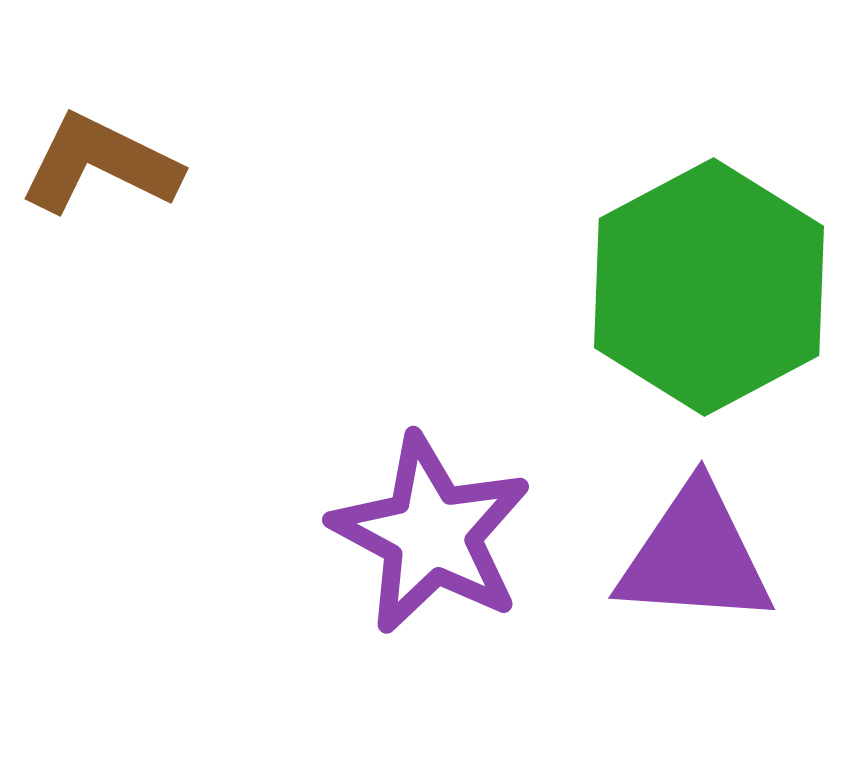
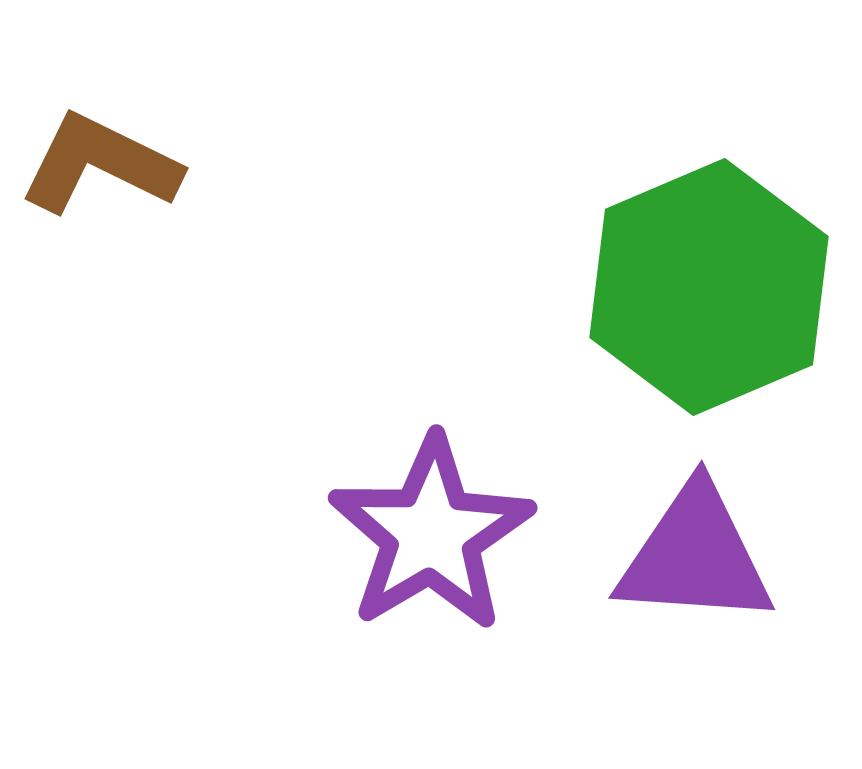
green hexagon: rotated 5 degrees clockwise
purple star: rotated 13 degrees clockwise
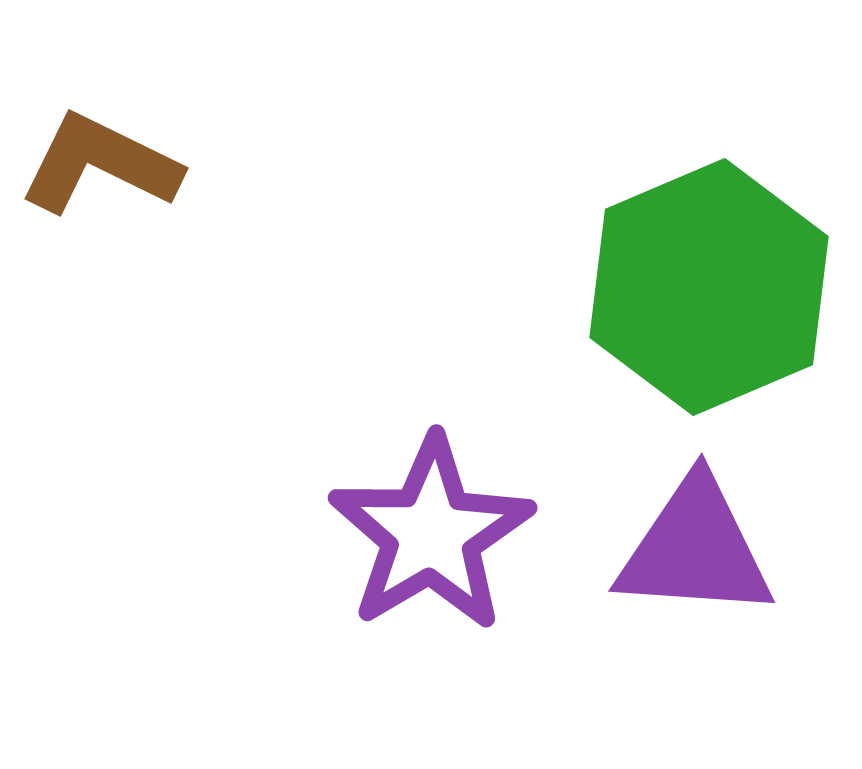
purple triangle: moved 7 px up
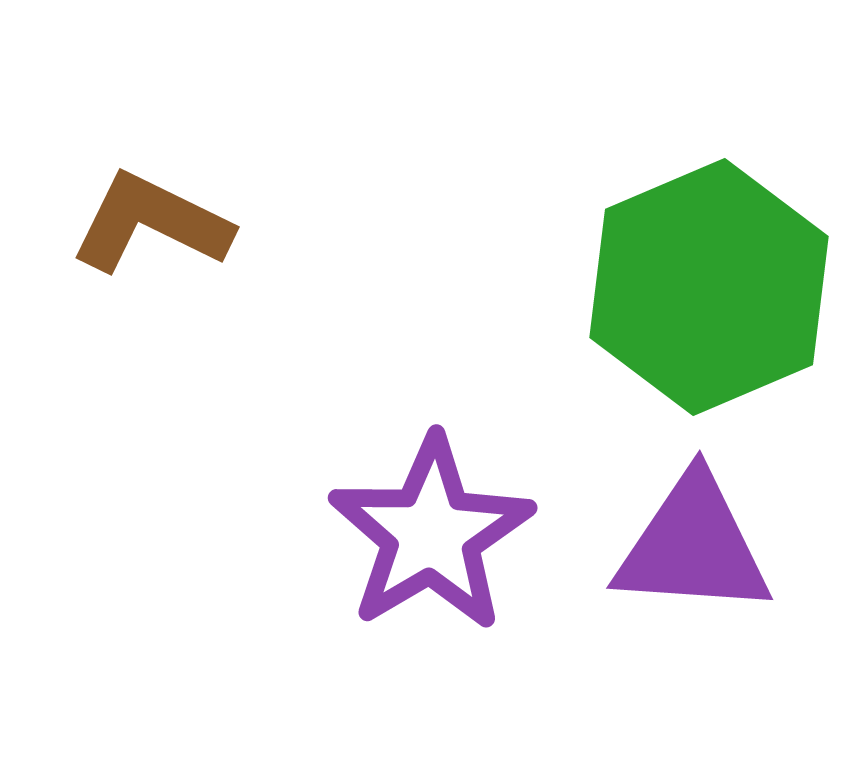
brown L-shape: moved 51 px right, 59 px down
purple triangle: moved 2 px left, 3 px up
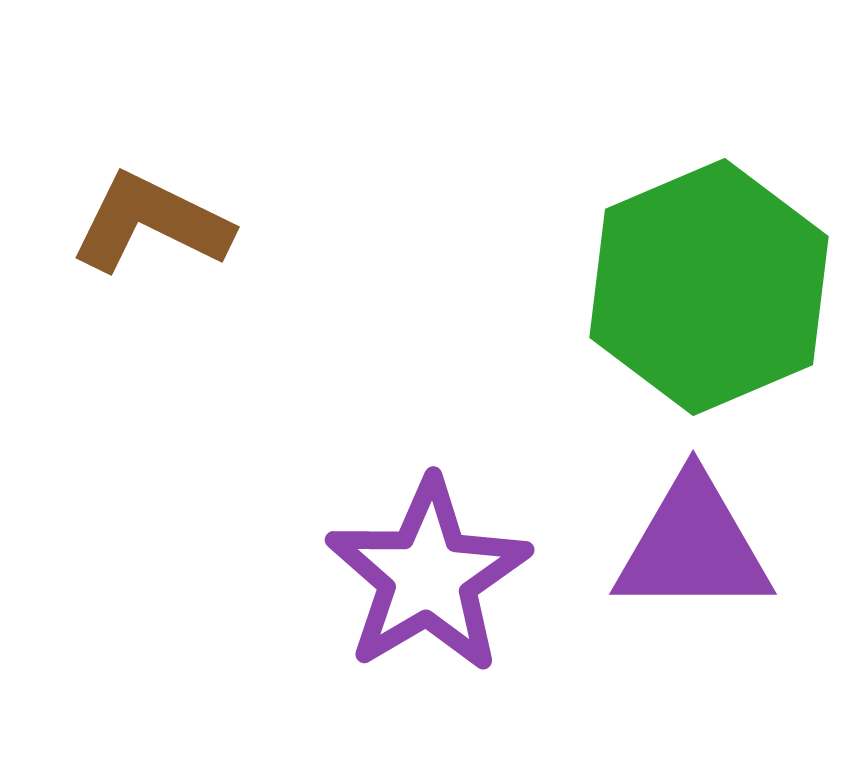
purple star: moved 3 px left, 42 px down
purple triangle: rotated 4 degrees counterclockwise
